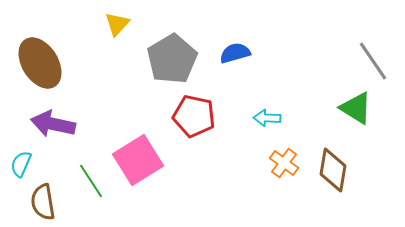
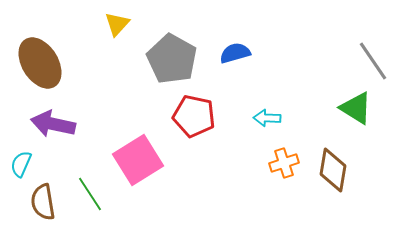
gray pentagon: rotated 12 degrees counterclockwise
orange cross: rotated 36 degrees clockwise
green line: moved 1 px left, 13 px down
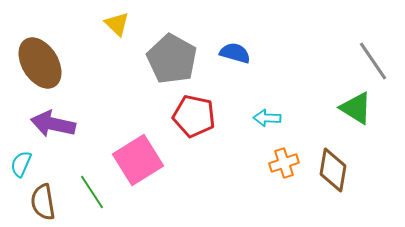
yellow triangle: rotated 28 degrees counterclockwise
blue semicircle: rotated 32 degrees clockwise
green line: moved 2 px right, 2 px up
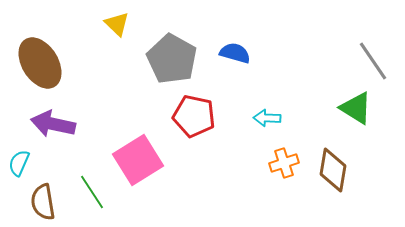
cyan semicircle: moved 2 px left, 1 px up
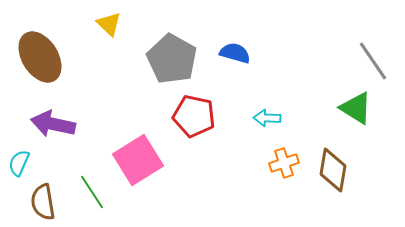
yellow triangle: moved 8 px left
brown ellipse: moved 6 px up
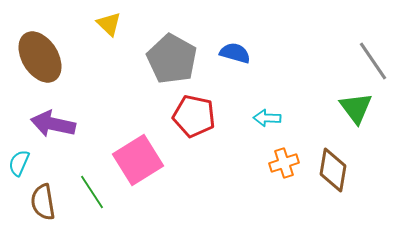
green triangle: rotated 21 degrees clockwise
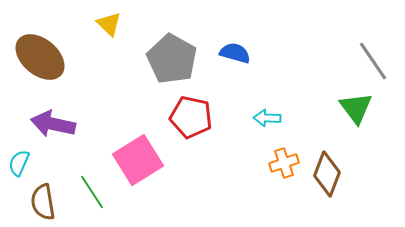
brown ellipse: rotated 18 degrees counterclockwise
red pentagon: moved 3 px left, 1 px down
brown diamond: moved 6 px left, 4 px down; rotated 12 degrees clockwise
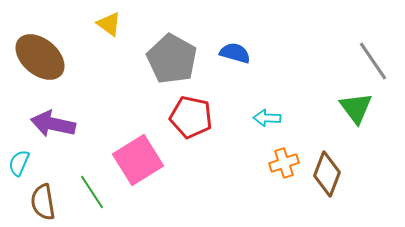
yellow triangle: rotated 8 degrees counterclockwise
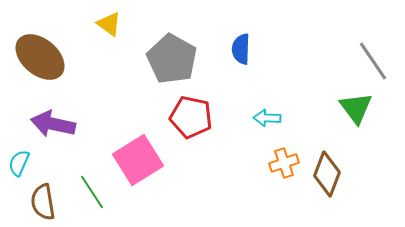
blue semicircle: moved 6 px right, 4 px up; rotated 104 degrees counterclockwise
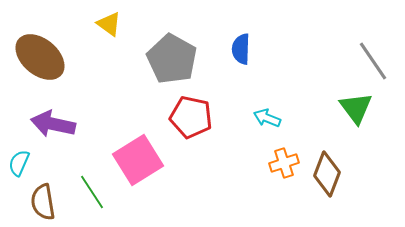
cyan arrow: rotated 20 degrees clockwise
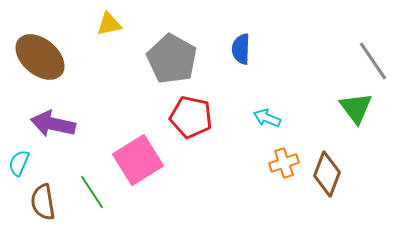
yellow triangle: rotated 48 degrees counterclockwise
